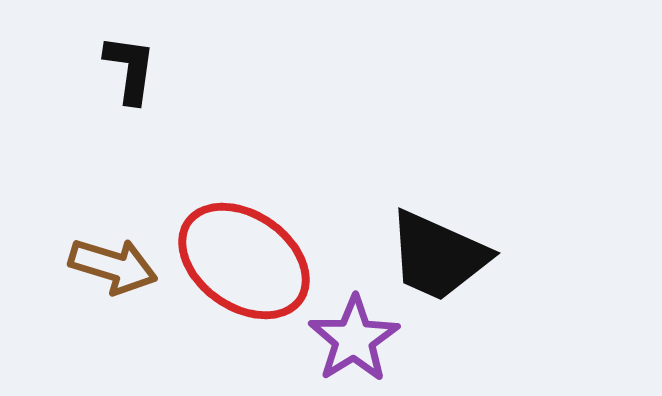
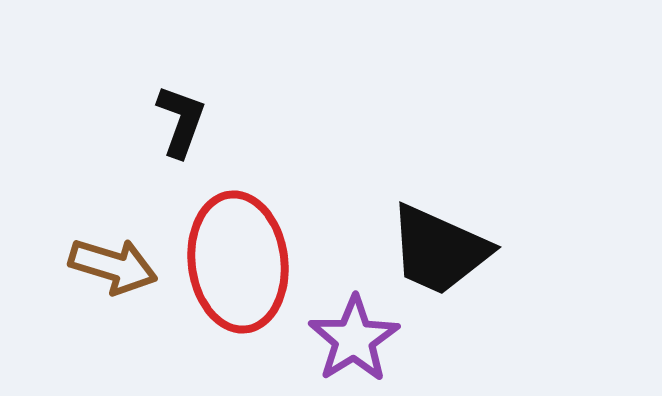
black L-shape: moved 51 px right, 52 px down; rotated 12 degrees clockwise
black trapezoid: moved 1 px right, 6 px up
red ellipse: moved 6 px left, 1 px down; rotated 48 degrees clockwise
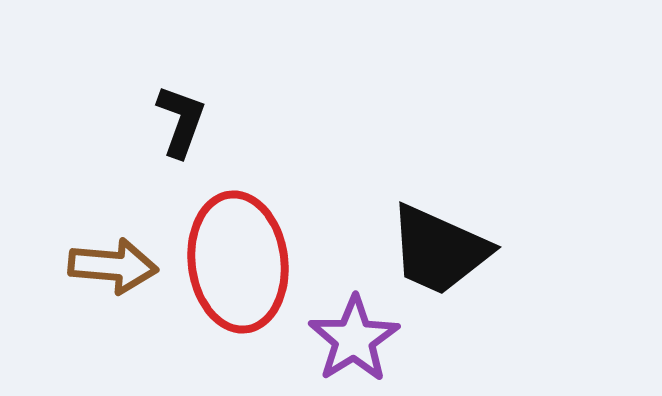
brown arrow: rotated 12 degrees counterclockwise
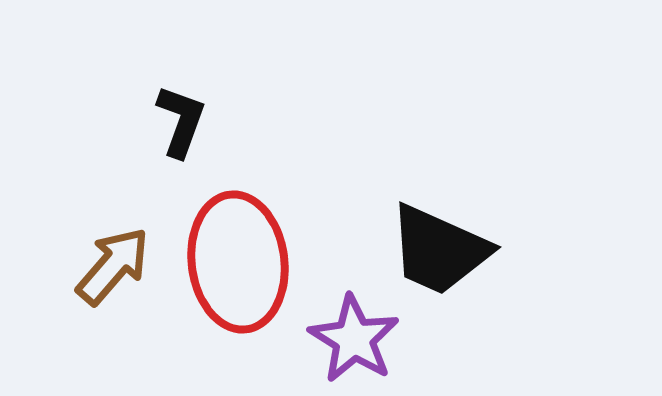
brown arrow: rotated 54 degrees counterclockwise
purple star: rotated 8 degrees counterclockwise
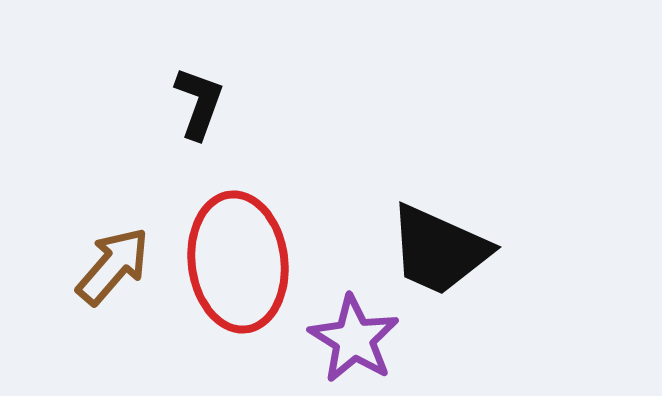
black L-shape: moved 18 px right, 18 px up
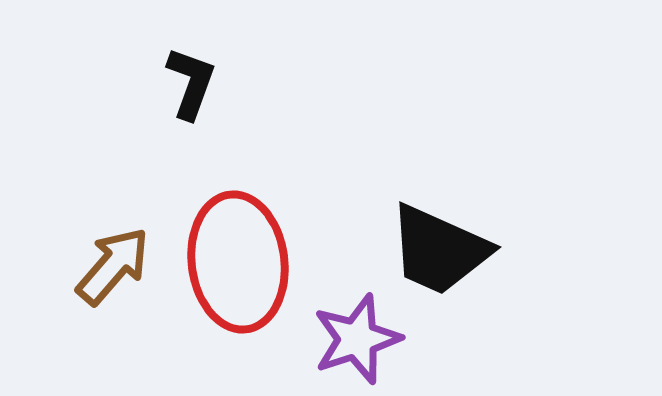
black L-shape: moved 8 px left, 20 px up
purple star: moved 3 px right; rotated 22 degrees clockwise
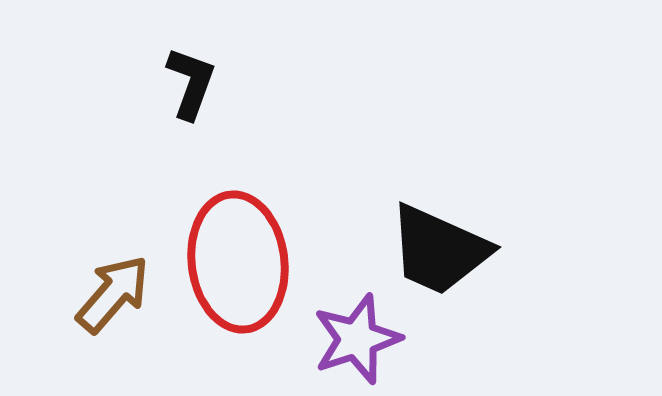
brown arrow: moved 28 px down
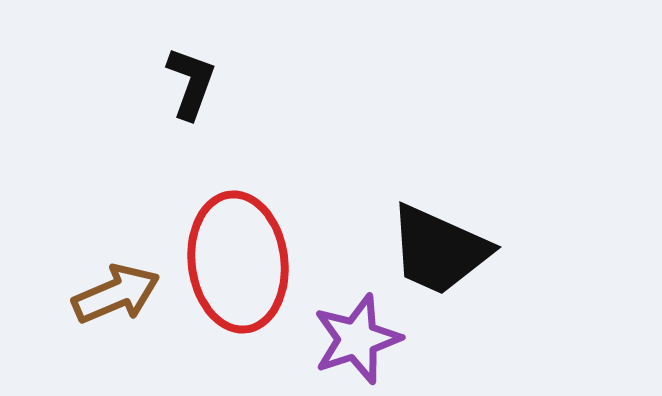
brown arrow: moved 3 px right; rotated 26 degrees clockwise
